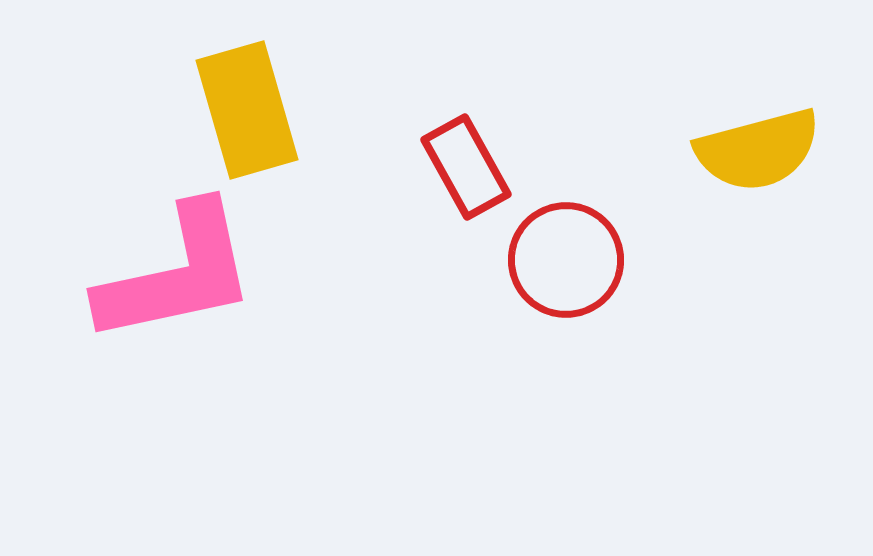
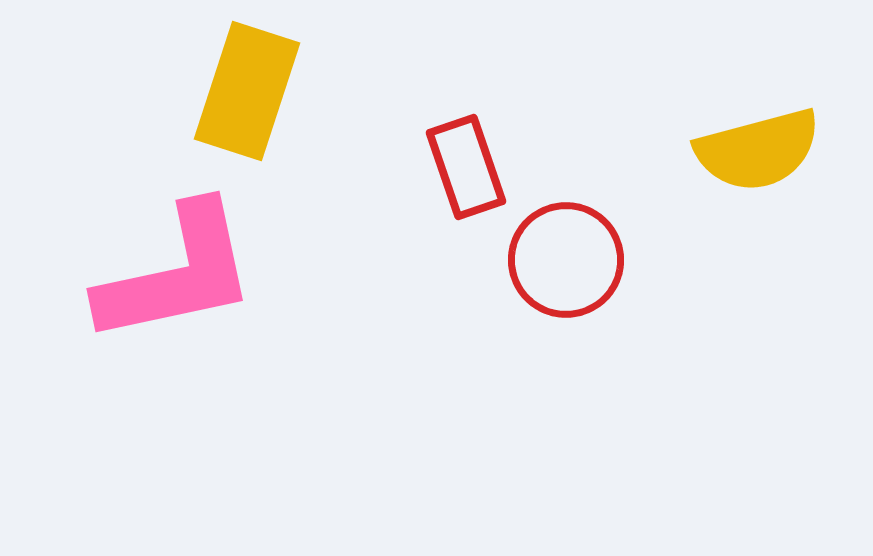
yellow rectangle: moved 19 px up; rotated 34 degrees clockwise
red rectangle: rotated 10 degrees clockwise
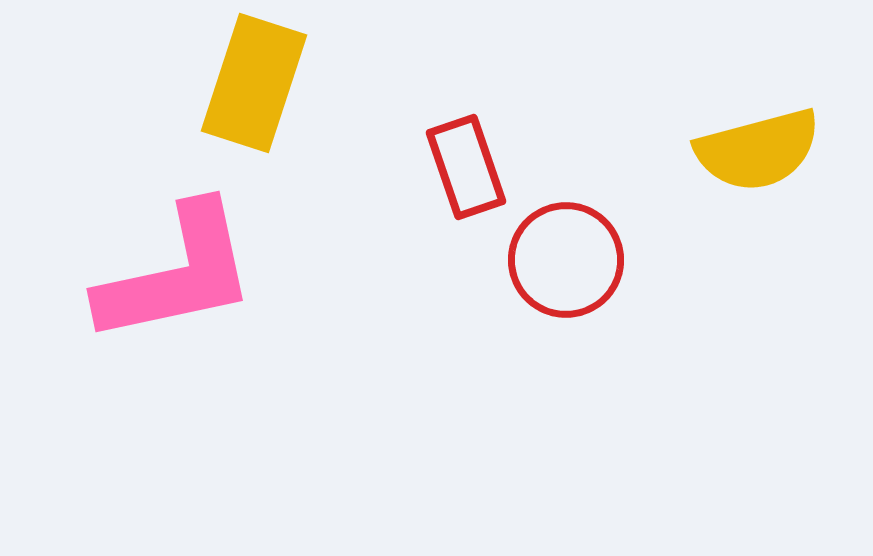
yellow rectangle: moved 7 px right, 8 px up
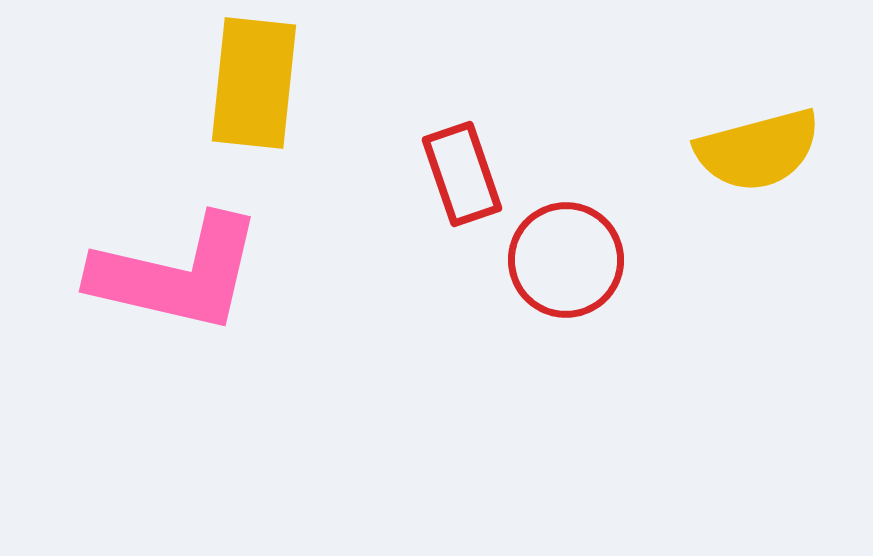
yellow rectangle: rotated 12 degrees counterclockwise
red rectangle: moved 4 px left, 7 px down
pink L-shape: rotated 25 degrees clockwise
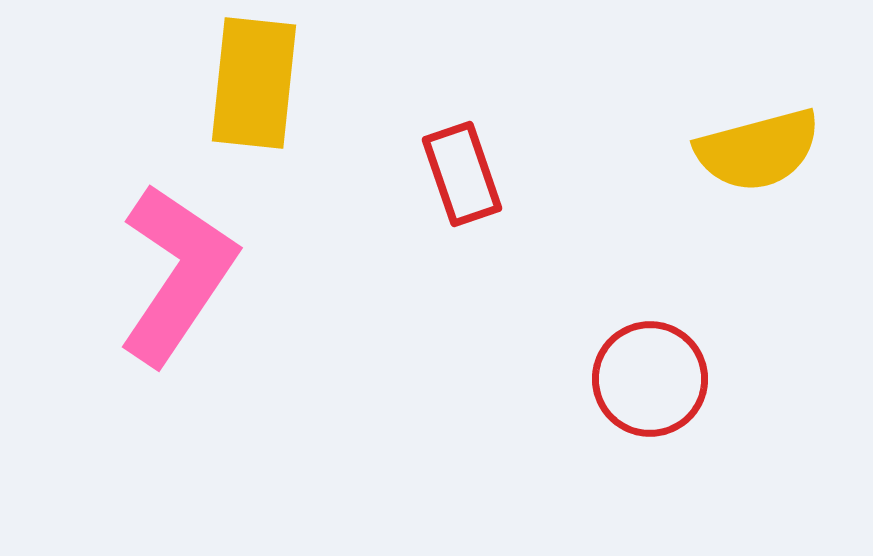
red circle: moved 84 px right, 119 px down
pink L-shape: rotated 69 degrees counterclockwise
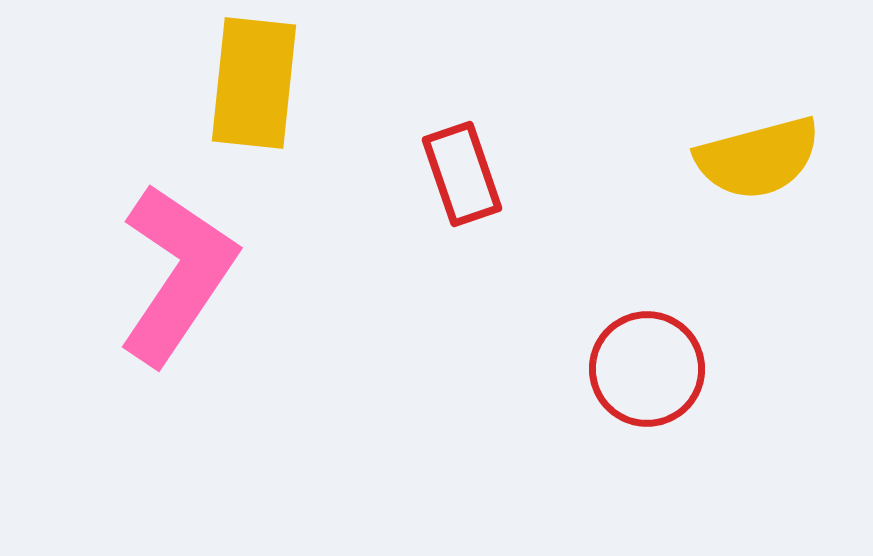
yellow semicircle: moved 8 px down
red circle: moved 3 px left, 10 px up
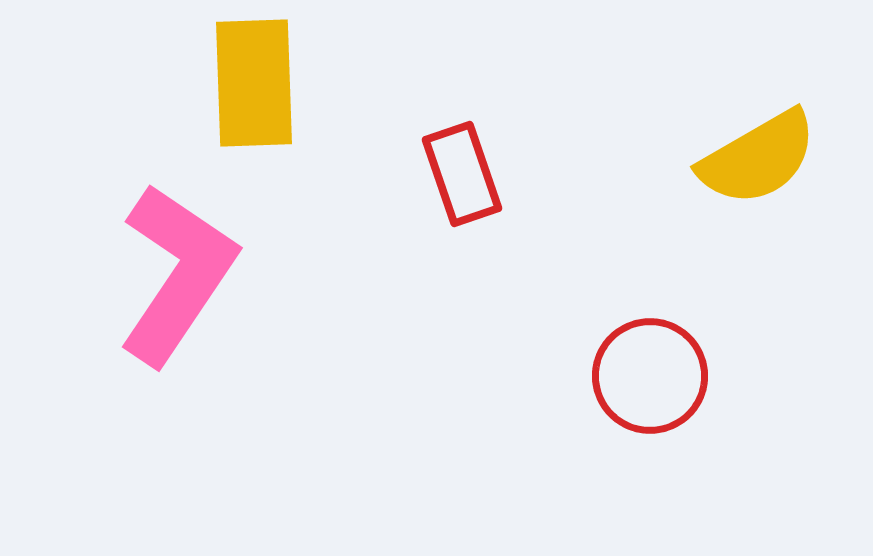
yellow rectangle: rotated 8 degrees counterclockwise
yellow semicircle: rotated 15 degrees counterclockwise
red circle: moved 3 px right, 7 px down
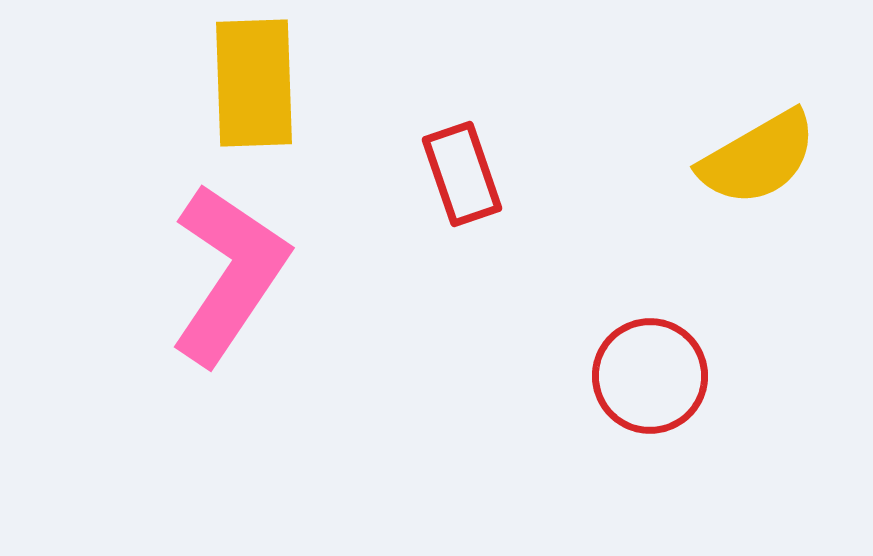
pink L-shape: moved 52 px right
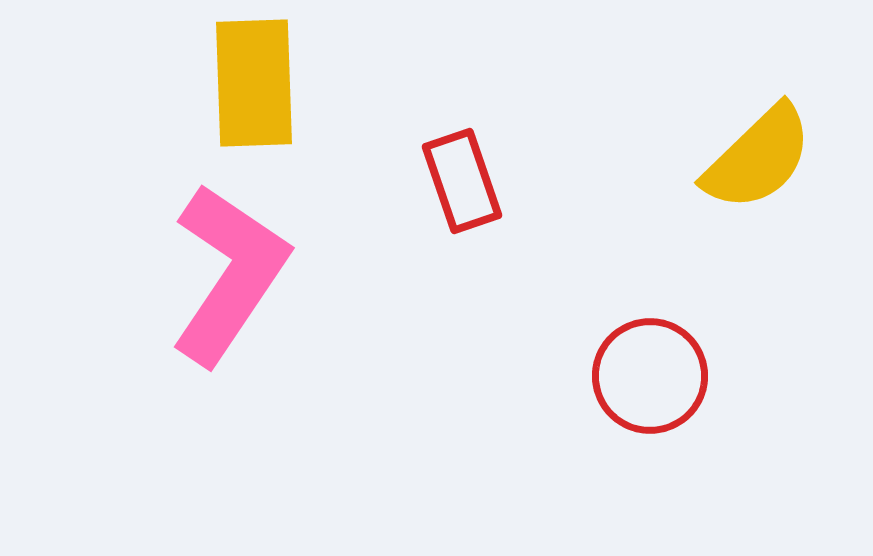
yellow semicircle: rotated 14 degrees counterclockwise
red rectangle: moved 7 px down
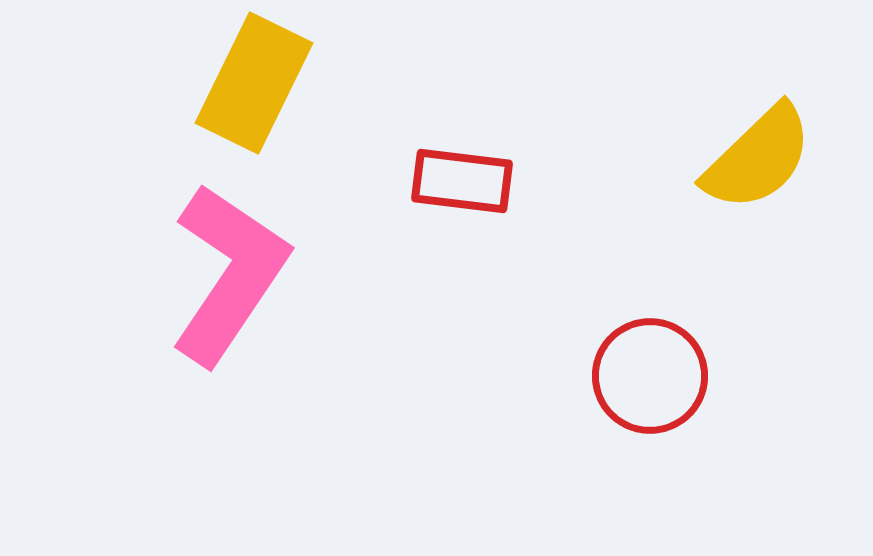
yellow rectangle: rotated 28 degrees clockwise
red rectangle: rotated 64 degrees counterclockwise
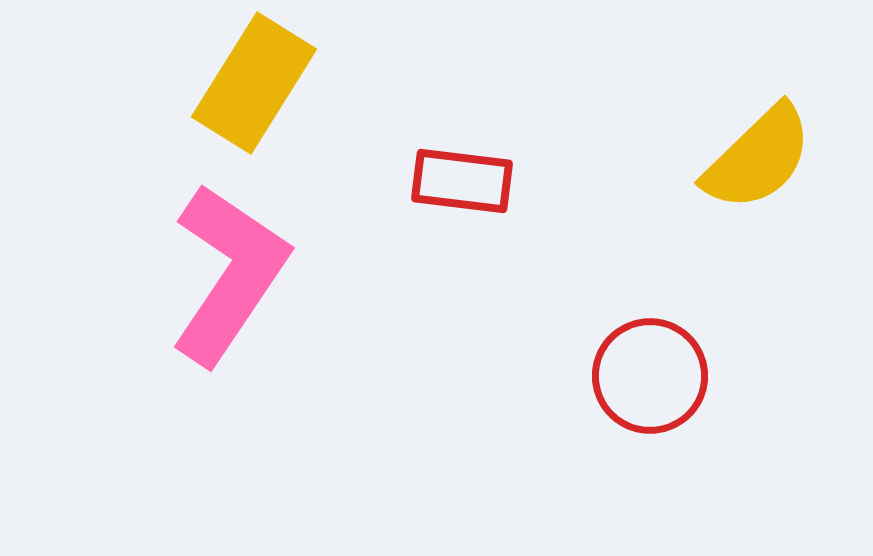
yellow rectangle: rotated 6 degrees clockwise
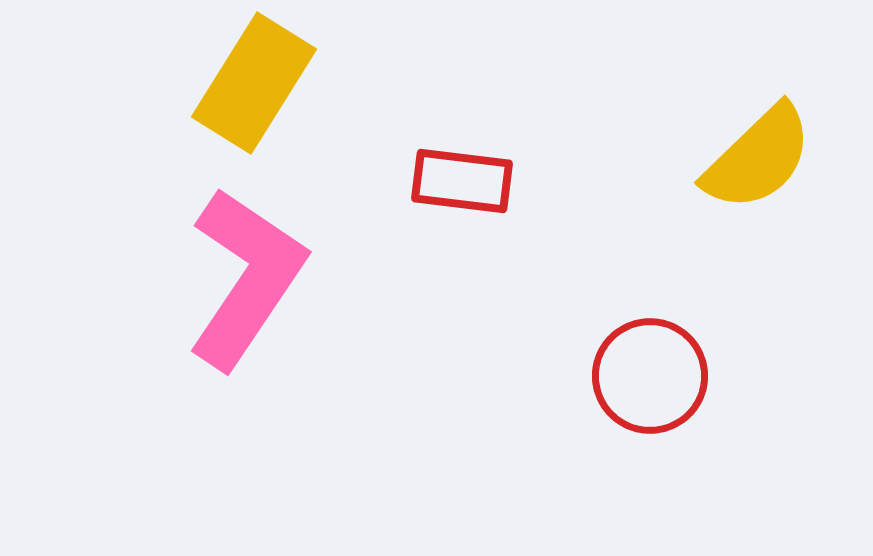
pink L-shape: moved 17 px right, 4 px down
